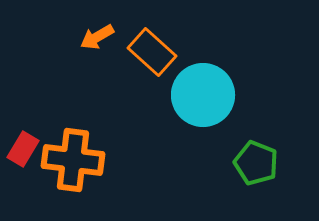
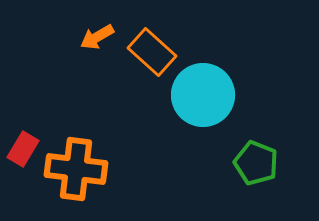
orange cross: moved 3 px right, 9 px down
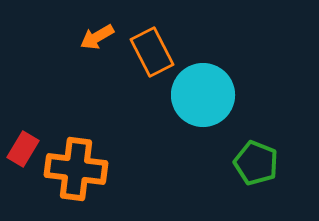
orange rectangle: rotated 21 degrees clockwise
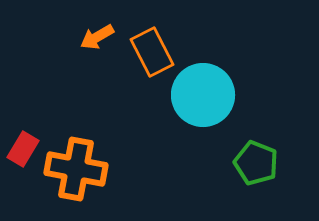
orange cross: rotated 4 degrees clockwise
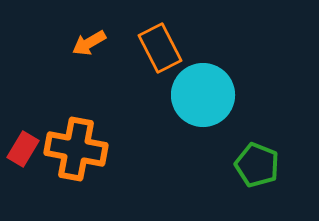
orange arrow: moved 8 px left, 6 px down
orange rectangle: moved 8 px right, 4 px up
green pentagon: moved 1 px right, 2 px down
orange cross: moved 20 px up
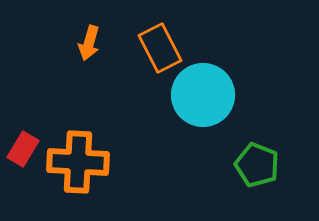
orange arrow: rotated 44 degrees counterclockwise
orange cross: moved 2 px right, 13 px down; rotated 8 degrees counterclockwise
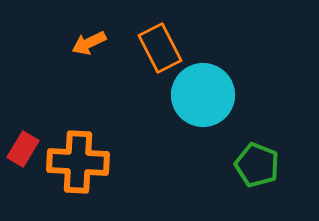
orange arrow: rotated 48 degrees clockwise
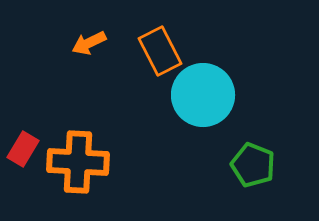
orange rectangle: moved 3 px down
green pentagon: moved 4 px left
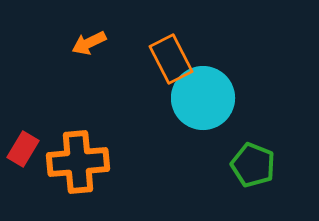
orange rectangle: moved 11 px right, 8 px down
cyan circle: moved 3 px down
orange cross: rotated 8 degrees counterclockwise
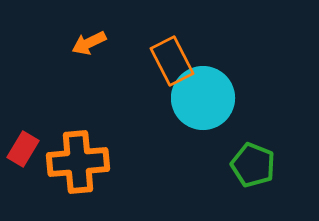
orange rectangle: moved 1 px right, 2 px down
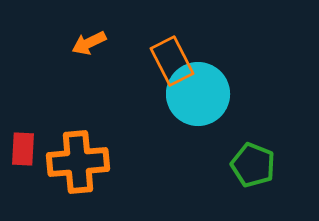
cyan circle: moved 5 px left, 4 px up
red rectangle: rotated 28 degrees counterclockwise
